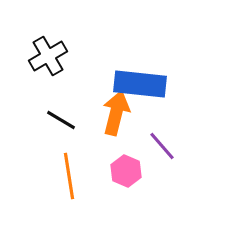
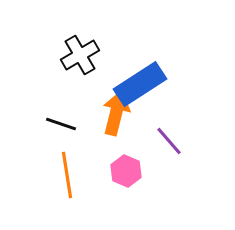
black cross: moved 32 px right, 1 px up
blue rectangle: rotated 39 degrees counterclockwise
black line: moved 4 px down; rotated 12 degrees counterclockwise
purple line: moved 7 px right, 5 px up
orange line: moved 2 px left, 1 px up
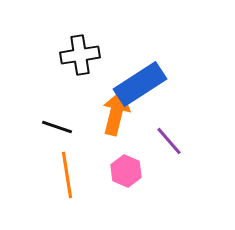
black cross: rotated 21 degrees clockwise
black line: moved 4 px left, 3 px down
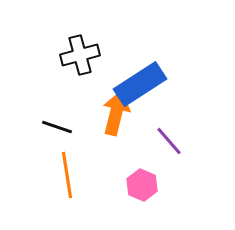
black cross: rotated 6 degrees counterclockwise
pink hexagon: moved 16 px right, 14 px down
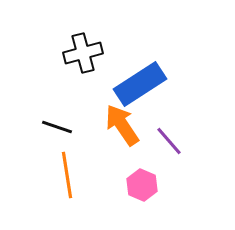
black cross: moved 3 px right, 2 px up
orange arrow: moved 6 px right, 12 px down; rotated 48 degrees counterclockwise
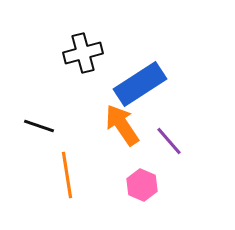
black line: moved 18 px left, 1 px up
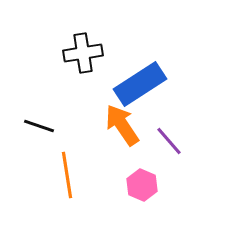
black cross: rotated 6 degrees clockwise
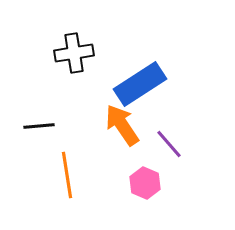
black cross: moved 9 px left
black line: rotated 24 degrees counterclockwise
purple line: moved 3 px down
pink hexagon: moved 3 px right, 2 px up
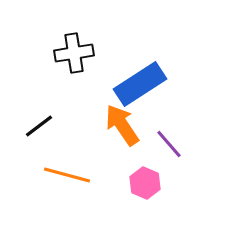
black line: rotated 32 degrees counterclockwise
orange line: rotated 66 degrees counterclockwise
